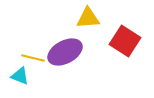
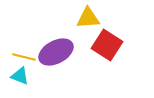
red square: moved 18 px left, 4 px down
purple ellipse: moved 9 px left
yellow line: moved 9 px left, 1 px up
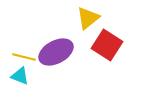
yellow triangle: rotated 35 degrees counterclockwise
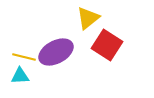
cyan triangle: rotated 24 degrees counterclockwise
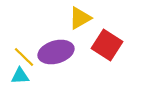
yellow triangle: moved 8 px left; rotated 10 degrees clockwise
purple ellipse: rotated 12 degrees clockwise
yellow line: rotated 30 degrees clockwise
